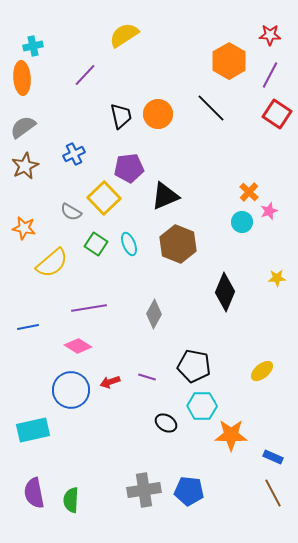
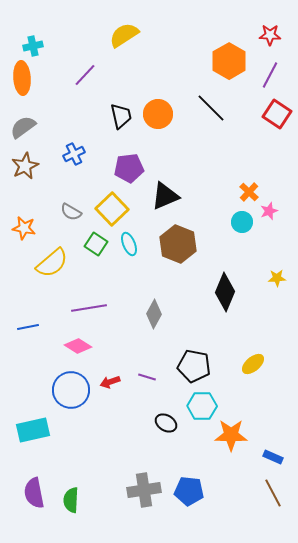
yellow square at (104, 198): moved 8 px right, 11 px down
yellow ellipse at (262, 371): moved 9 px left, 7 px up
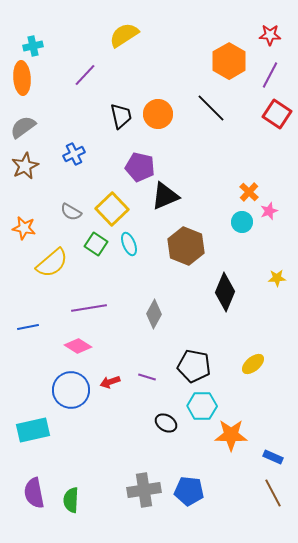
purple pentagon at (129, 168): moved 11 px right, 1 px up; rotated 20 degrees clockwise
brown hexagon at (178, 244): moved 8 px right, 2 px down
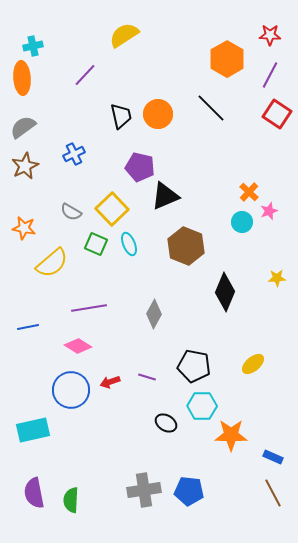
orange hexagon at (229, 61): moved 2 px left, 2 px up
green square at (96, 244): rotated 10 degrees counterclockwise
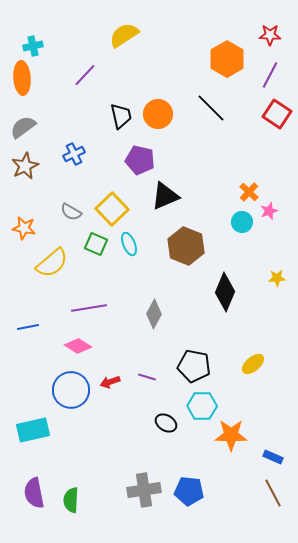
purple pentagon at (140, 167): moved 7 px up
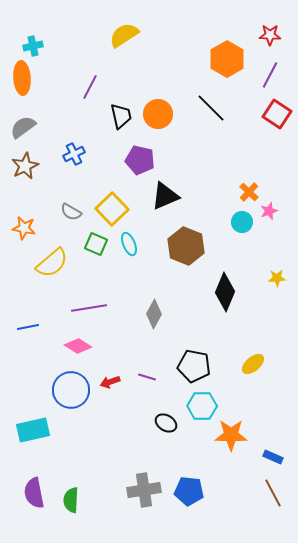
purple line at (85, 75): moved 5 px right, 12 px down; rotated 15 degrees counterclockwise
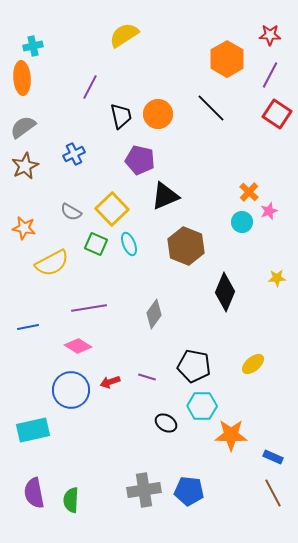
yellow semicircle at (52, 263): rotated 12 degrees clockwise
gray diamond at (154, 314): rotated 8 degrees clockwise
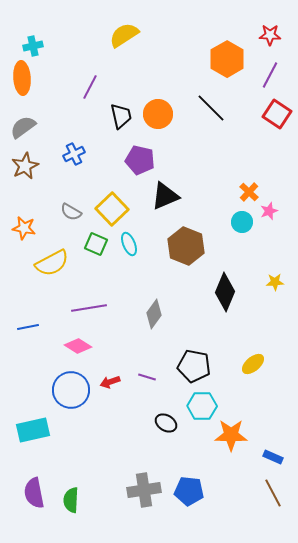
yellow star at (277, 278): moved 2 px left, 4 px down
